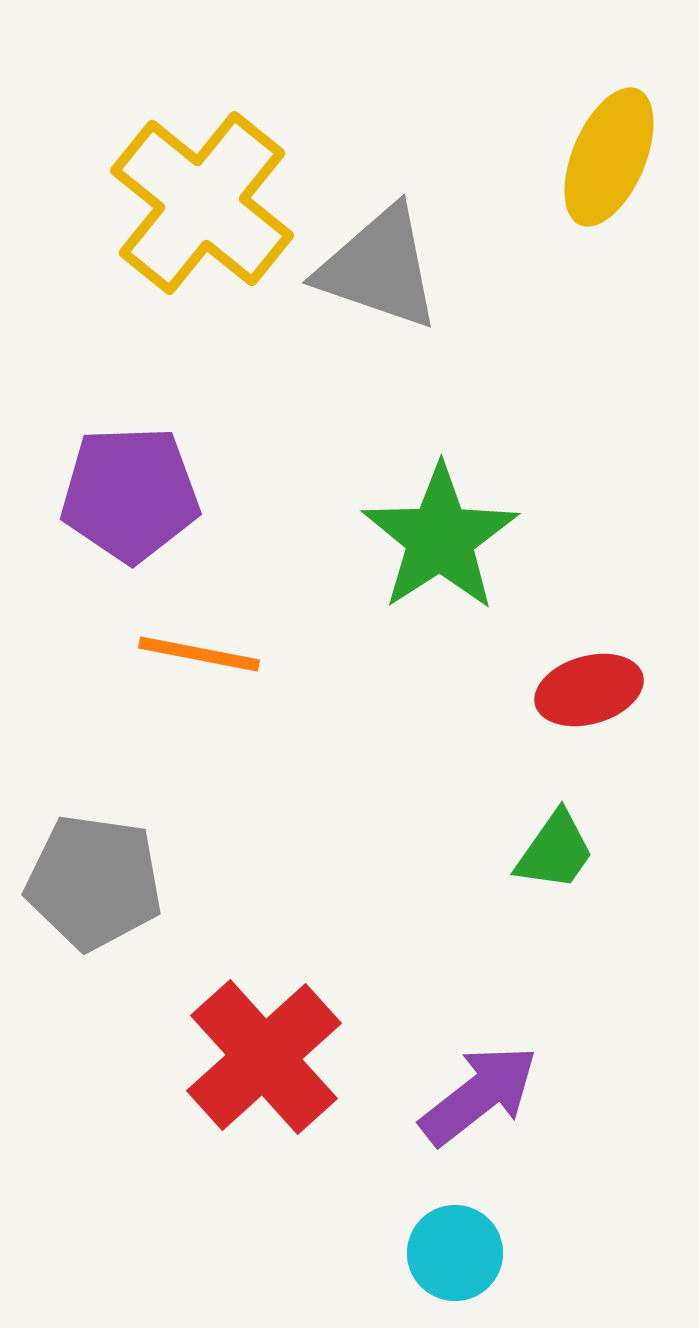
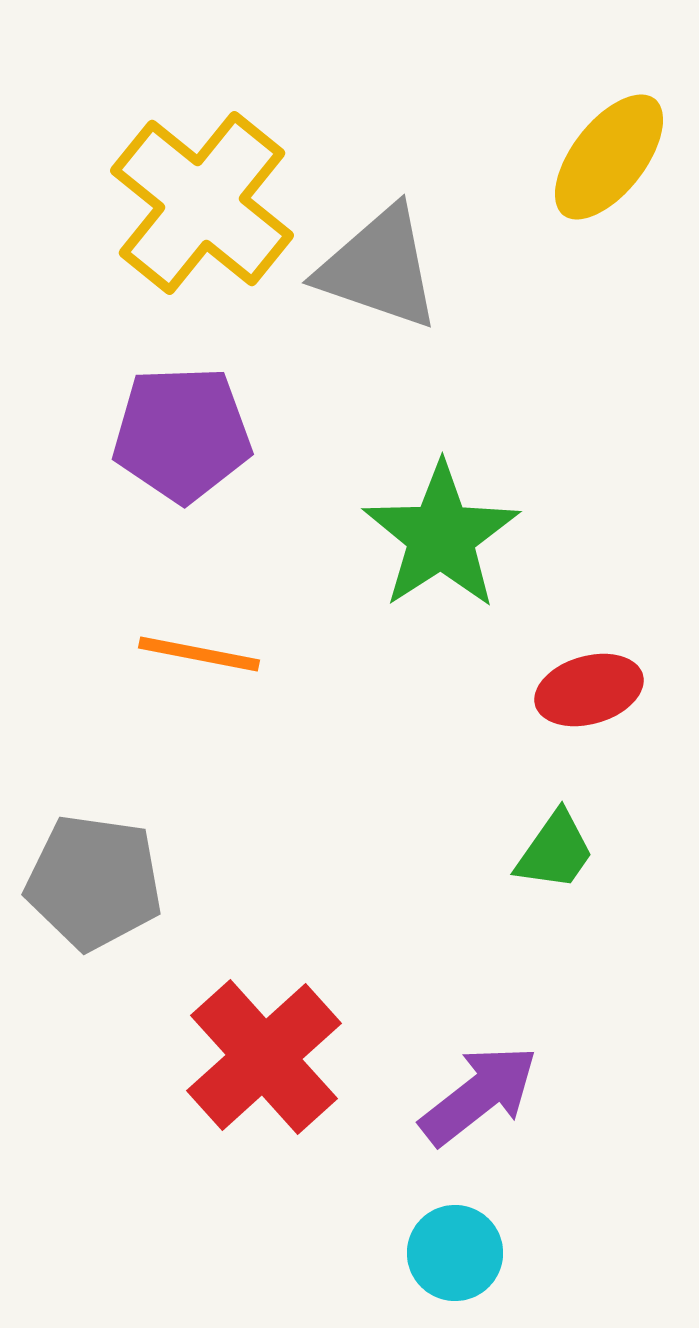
yellow ellipse: rotated 15 degrees clockwise
purple pentagon: moved 52 px right, 60 px up
green star: moved 1 px right, 2 px up
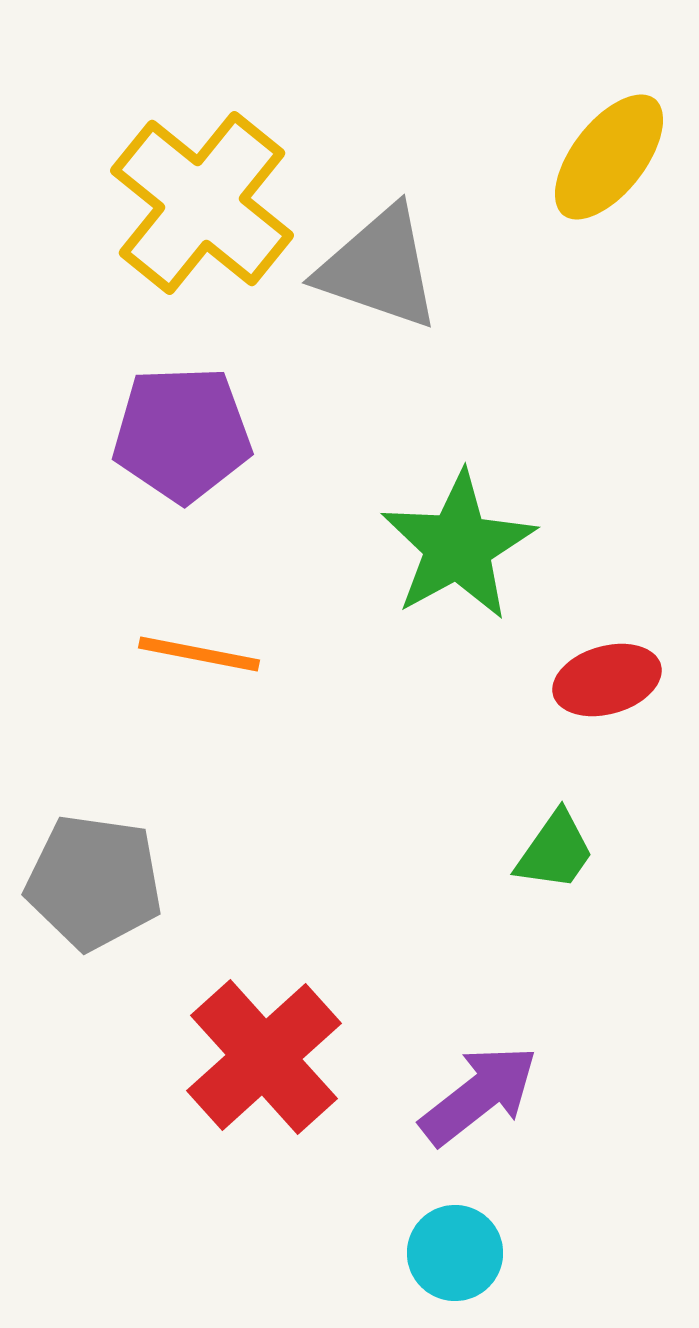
green star: moved 17 px right, 10 px down; rotated 4 degrees clockwise
red ellipse: moved 18 px right, 10 px up
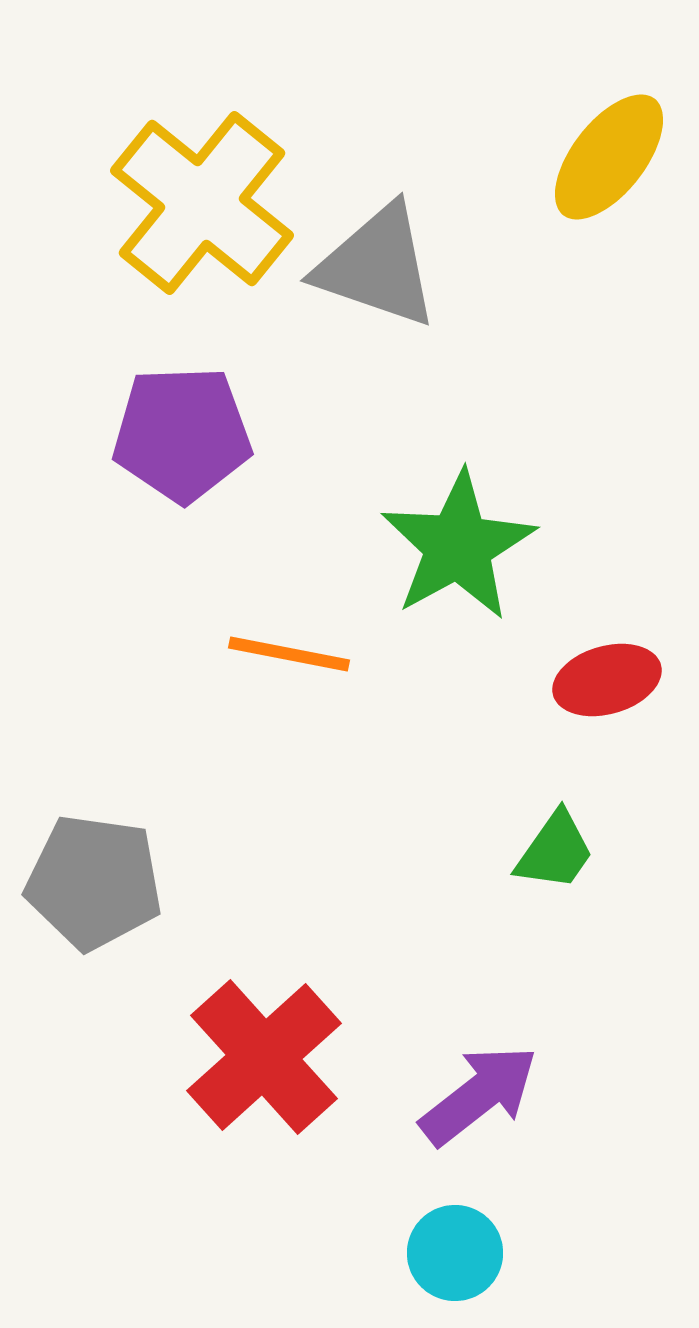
gray triangle: moved 2 px left, 2 px up
orange line: moved 90 px right
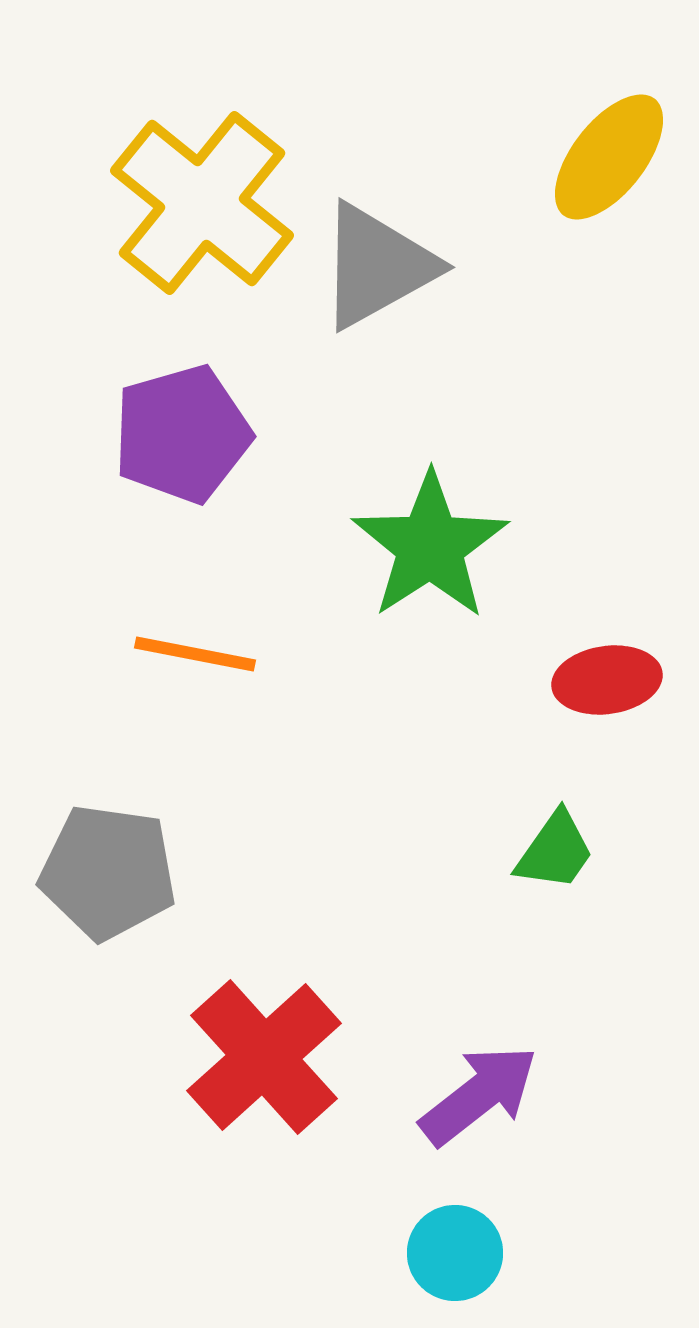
gray triangle: rotated 48 degrees counterclockwise
purple pentagon: rotated 14 degrees counterclockwise
green star: moved 28 px left; rotated 4 degrees counterclockwise
orange line: moved 94 px left
red ellipse: rotated 8 degrees clockwise
gray pentagon: moved 14 px right, 10 px up
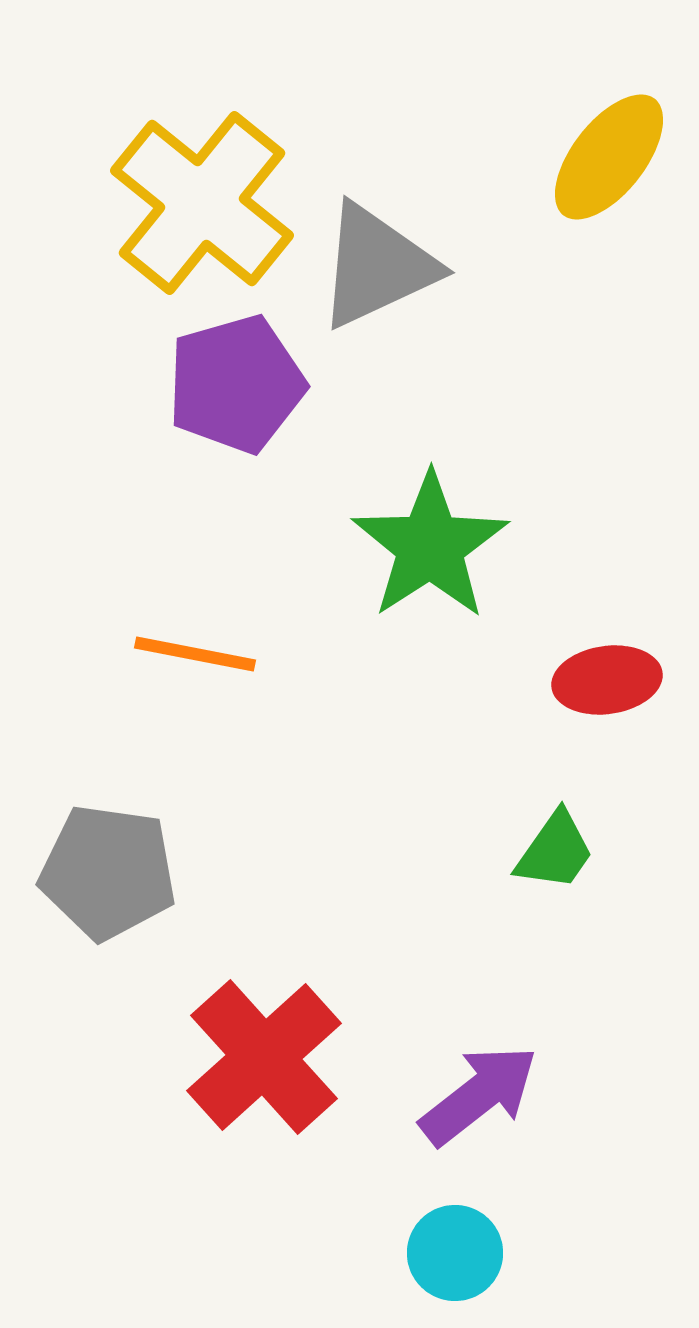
gray triangle: rotated 4 degrees clockwise
purple pentagon: moved 54 px right, 50 px up
